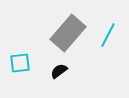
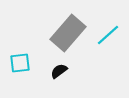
cyan line: rotated 20 degrees clockwise
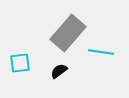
cyan line: moved 7 px left, 17 px down; rotated 50 degrees clockwise
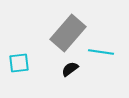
cyan square: moved 1 px left
black semicircle: moved 11 px right, 2 px up
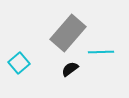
cyan line: rotated 10 degrees counterclockwise
cyan square: rotated 35 degrees counterclockwise
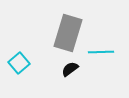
gray rectangle: rotated 24 degrees counterclockwise
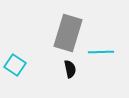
cyan square: moved 4 px left, 2 px down; rotated 15 degrees counterclockwise
black semicircle: rotated 114 degrees clockwise
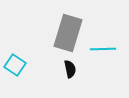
cyan line: moved 2 px right, 3 px up
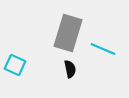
cyan line: rotated 25 degrees clockwise
cyan square: rotated 10 degrees counterclockwise
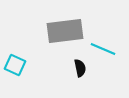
gray rectangle: moved 3 px left, 2 px up; rotated 66 degrees clockwise
black semicircle: moved 10 px right, 1 px up
